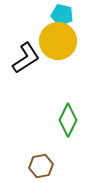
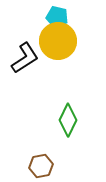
cyan pentagon: moved 5 px left, 2 px down
black L-shape: moved 1 px left
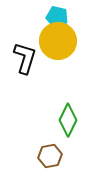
black L-shape: rotated 40 degrees counterclockwise
brown hexagon: moved 9 px right, 10 px up
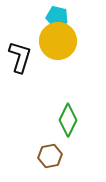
black L-shape: moved 5 px left, 1 px up
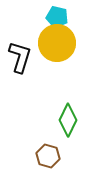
yellow circle: moved 1 px left, 2 px down
brown hexagon: moved 2 px left; rotated 25 degrees clockwise
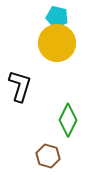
black L-shape: moved 29 px down
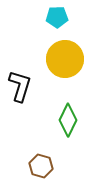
cyan pentagon: rotated 15 degrees counterclockwise
yellow circle: moved 8 px right, 16 px down
brown hexagon: moved 7 px left, 10 px down
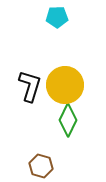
yellow circle: moved 26 px down
black L-shape: moved 10 px right
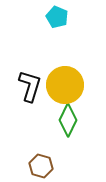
cyan pentagon: rotated 25 degrees clockwise
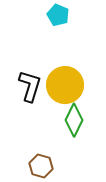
cyan pentagon: moved 1 px right, 2 px up
green diamond: moved 6 px right
